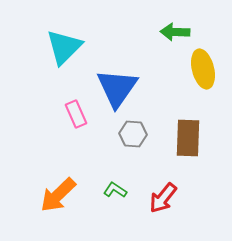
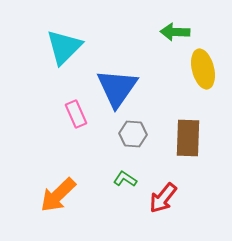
green L-shape: moved 10 px right, 11 px up
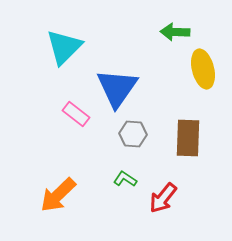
pink rectangle: rotated 28 degrees counterclockwise
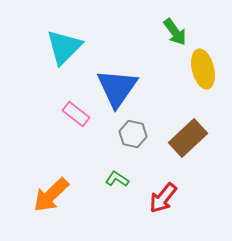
green arrow: rotated 128 degrees counterclockwise
gray hexagon: rotated 8 degrees clockwise
brown rectangle: rotated 45 degrees clockwise
green L-shape: moved 8 px left
orange arrow: moved 7 px left
